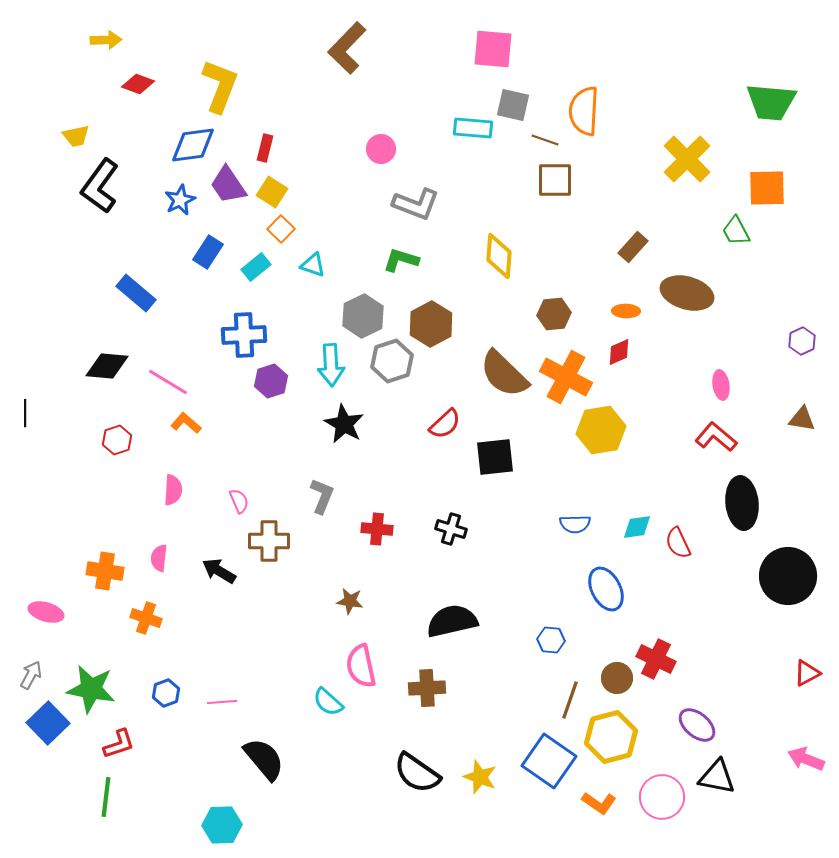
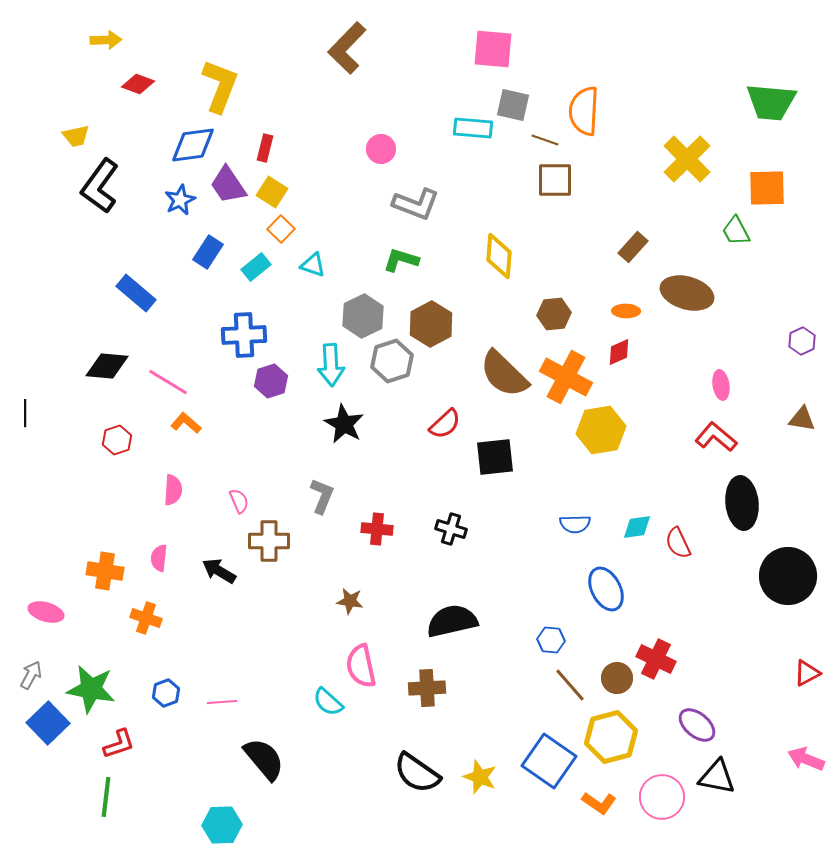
brown line at (570, 700): moved 15 px up; rotated 60 degrees counterclockwise
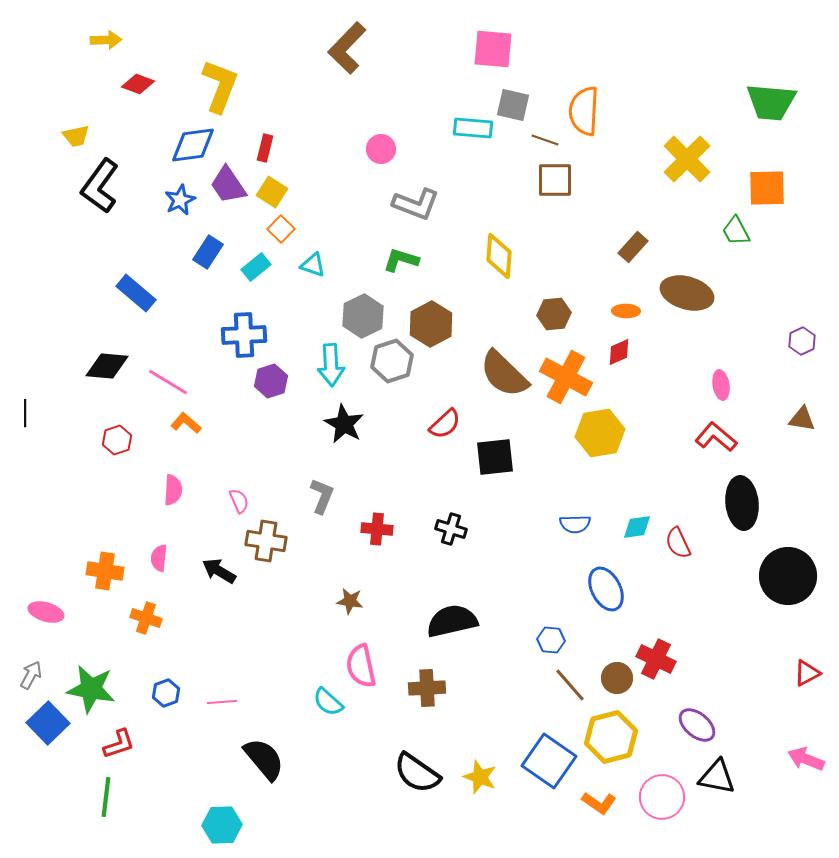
yellow hexagon at (601, 430): moved 1 px left, 3 px down
brown cross at (269, 541): moved 3 px left; rotated 9 degrees clockwise
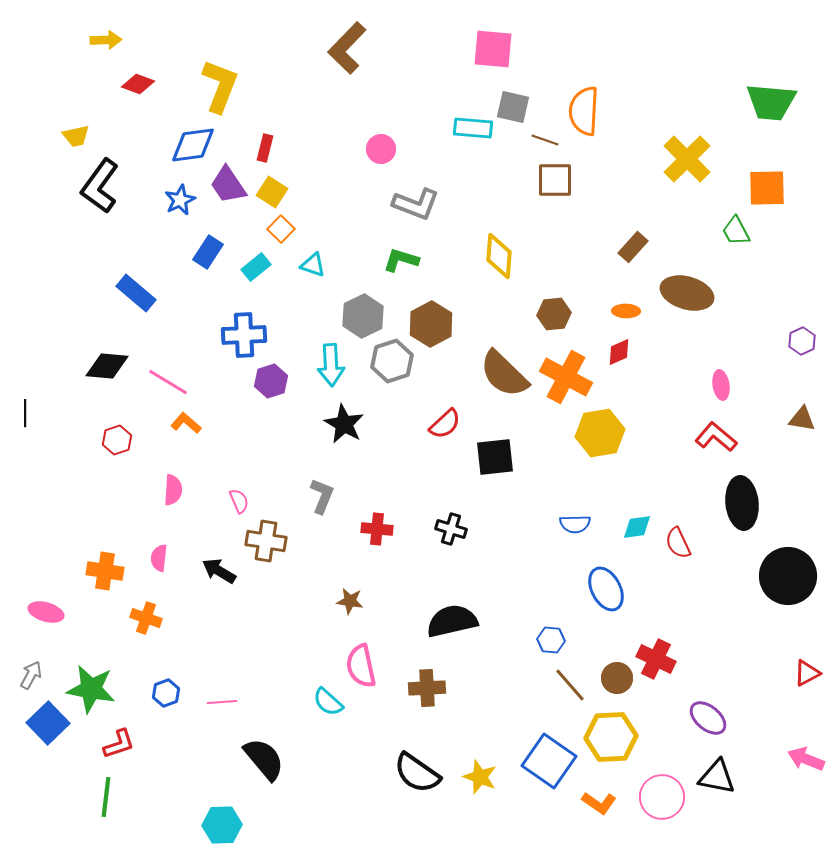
gray square at (513, 105): moved 2 px down
purple ellipse at (697, 725): moved 11 px right, 7 px up
yellow hexagon at (611, 737): rotated 12 degrees clockwise
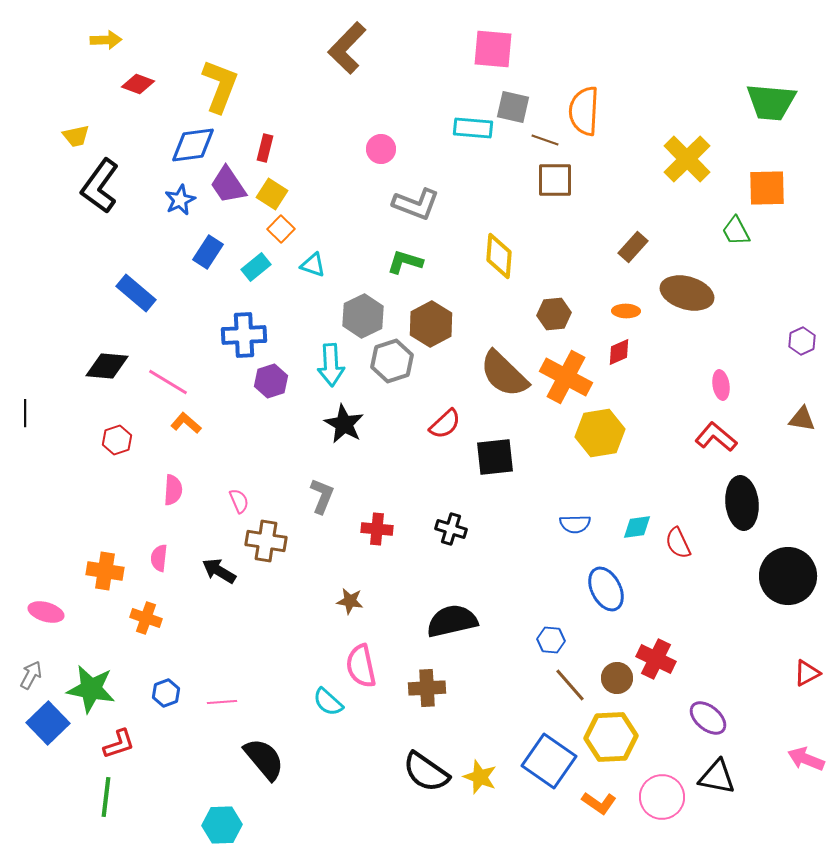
yellow square at (272, 192): moved 2 px down
green L-shape at (401, 260): moved 4 px right, 2 px down
black semicircle at (417, 773): moved 9 px right, 1 px up
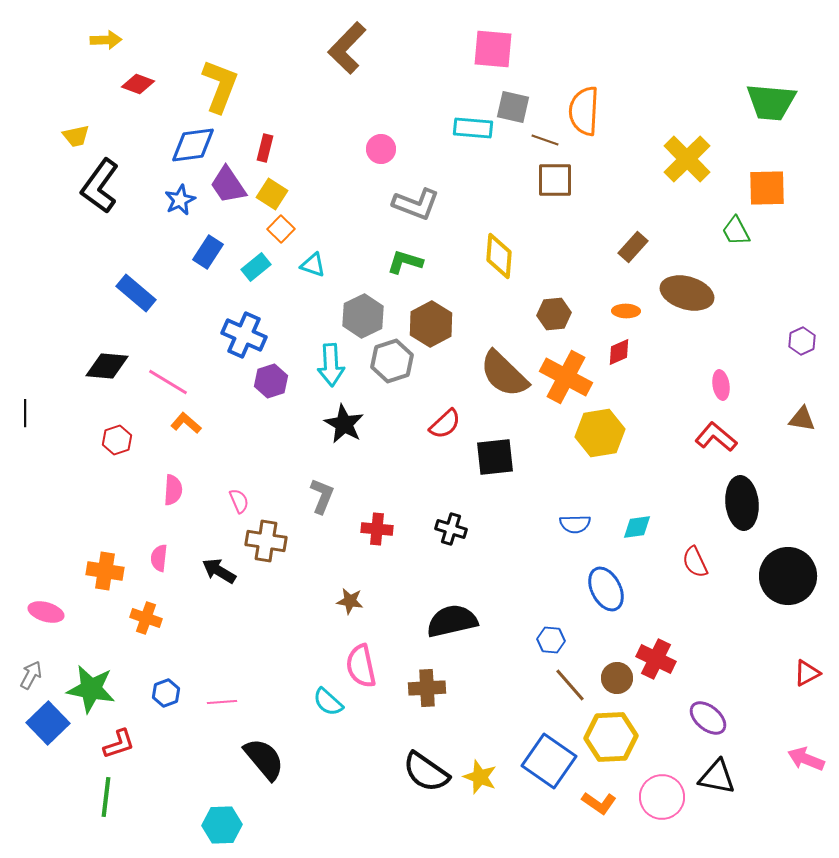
blue cross at (244, 335): rotated 27 degrees clockwise
red semicircle at (678, 543): moved 17 px right, 19 px down
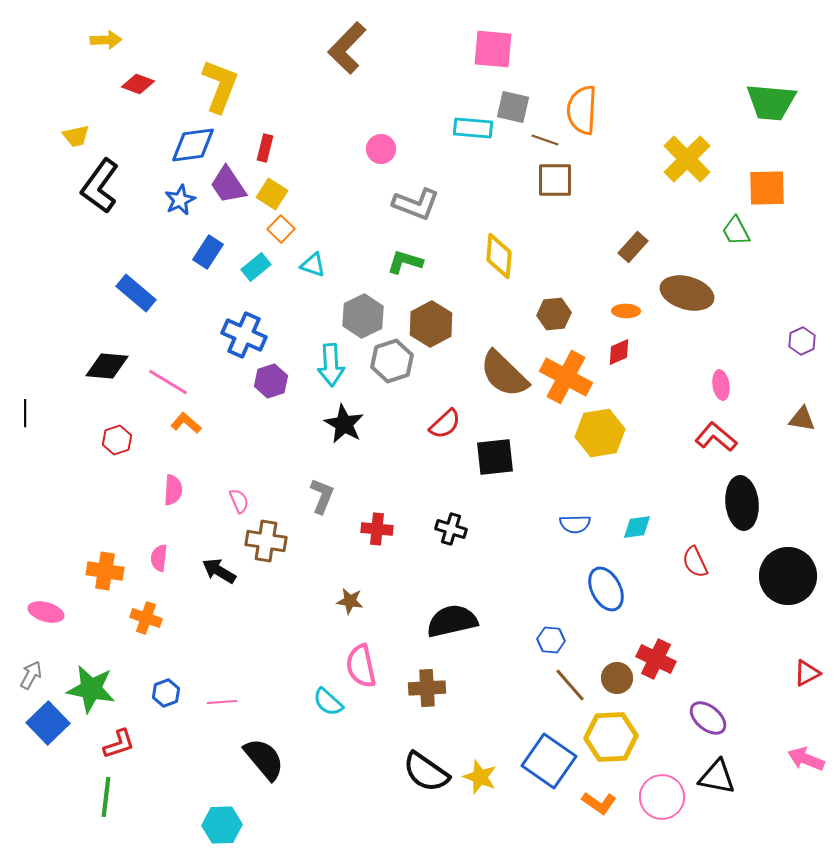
orange semicircle at (584, 111): moved 2 px left, 1 px up
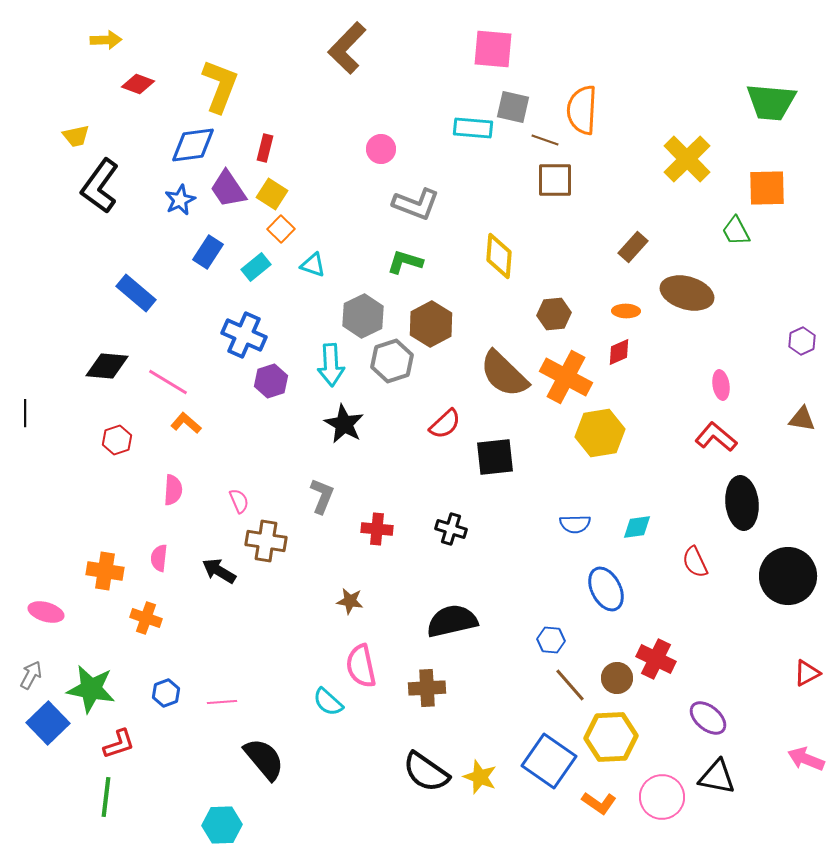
purple trapezoid at (228, 185): moved 4 px down
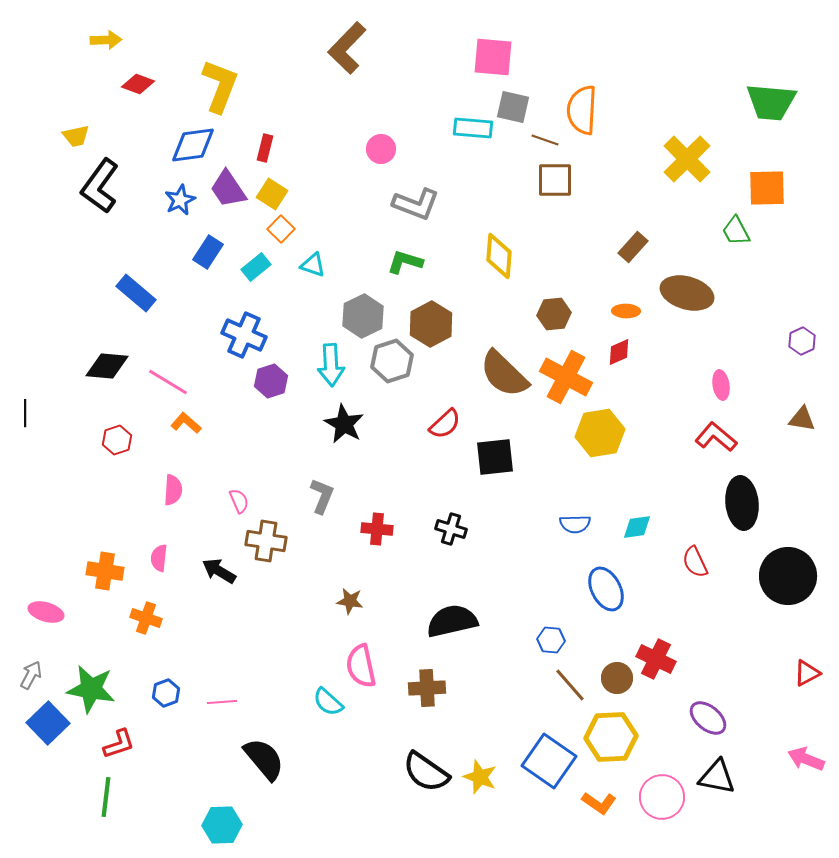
pink square at (493, 49): moved 8 px down
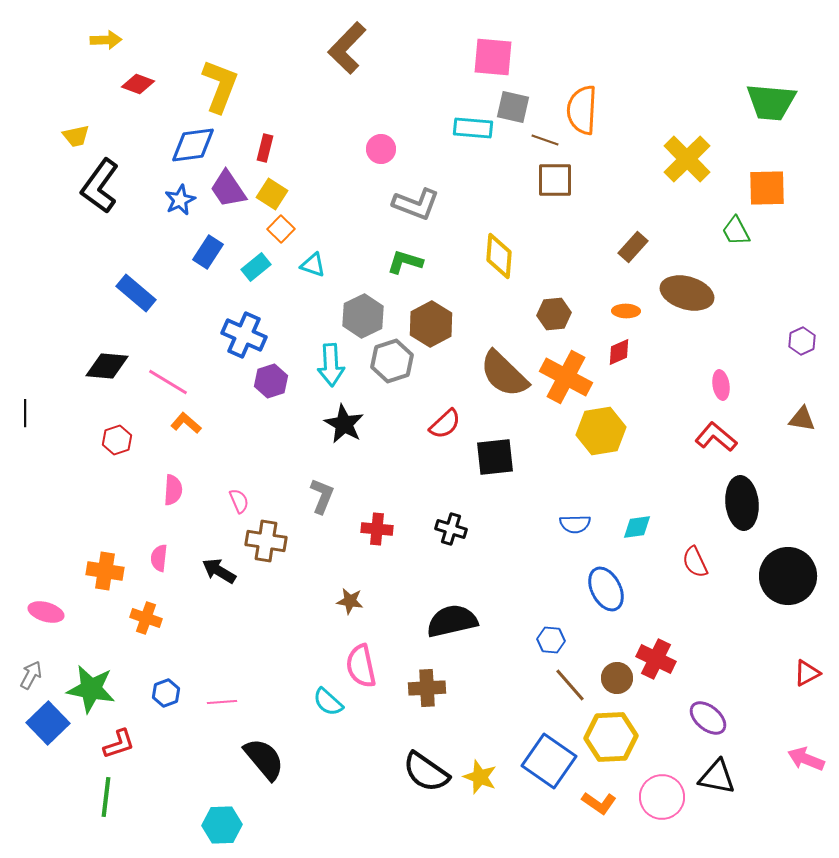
yellow hexagon at (600, 433): moved 1 px right, 2 px up
